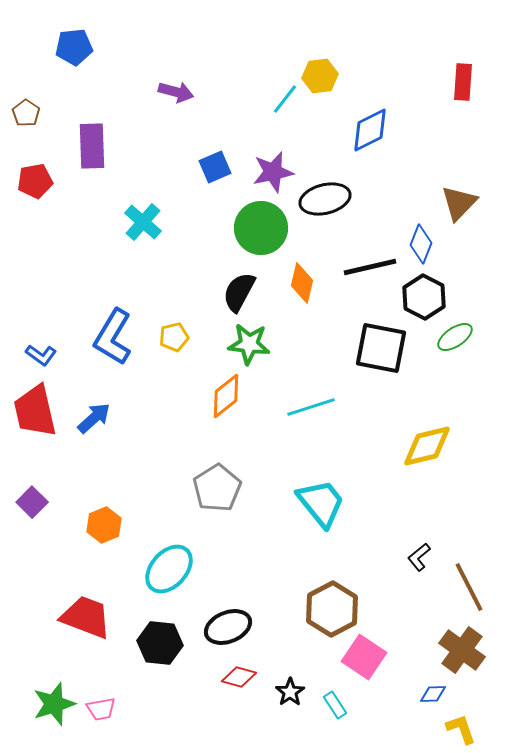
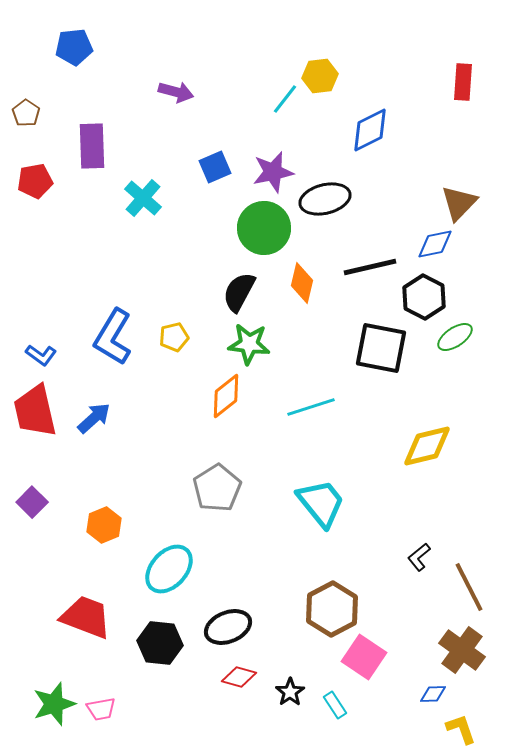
cyan cross at (143, 222): moved 24 px up
green circle at (261, 228): moved 3 px right
blue diamond at (421, 244): moved 14 px right; rotated 57 degrees clockwise
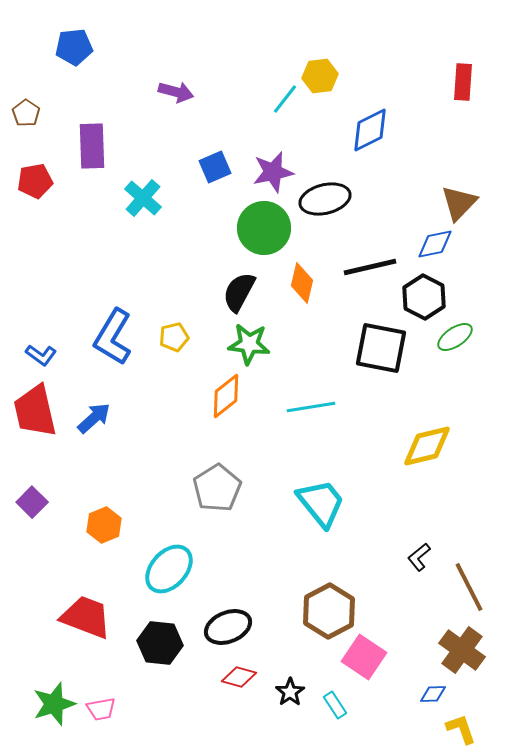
cyan line at (311, 407): rotated 9 degrees clockwise
brown hexagon at (332, 609): moved 3 px left, 2 px down
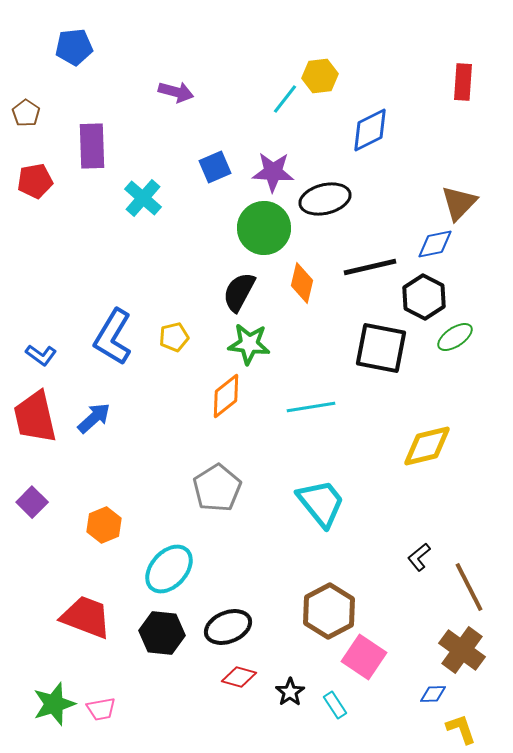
purple star at (273, 172): rotated 15 degrees clockwise
red trapezoid at (35, 411): moved 6 px down
black hexagon at (160, 643): moved 2 px right, 10 px up
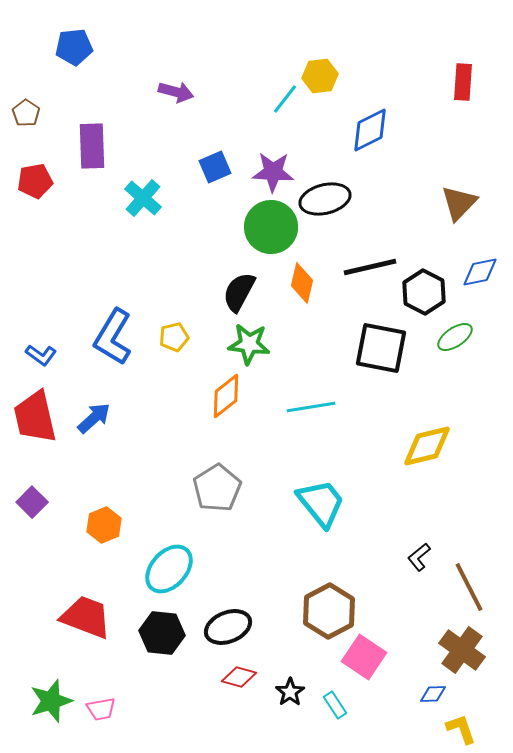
green circle at (264, 228): moved 7 px right, 1 px up
blue diamond at (435, 244): moved 45 px right, 28 px down
black hexagon at (424, 297): moved 5 px up
green star at (54, 704): moved 3 px left, 3 px up
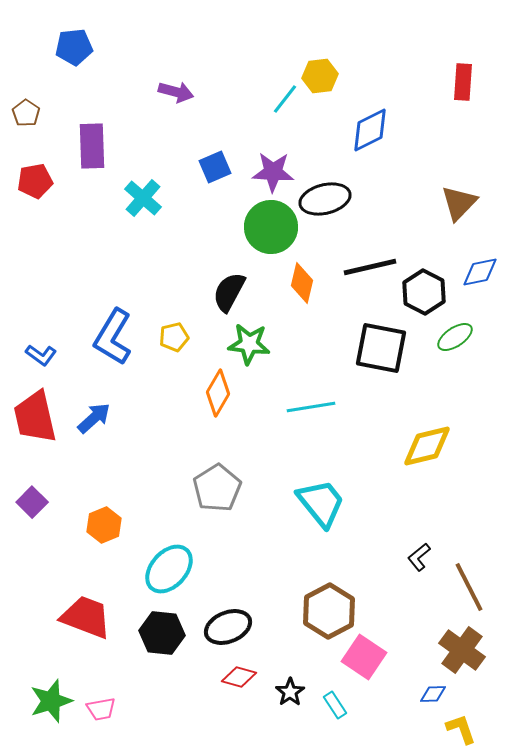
black semicircle at (239, 292): moved 10 px left
orange diamond at (226, 396): moved 8 px left, 3 px up; rotated 21 degrees counterclockwise
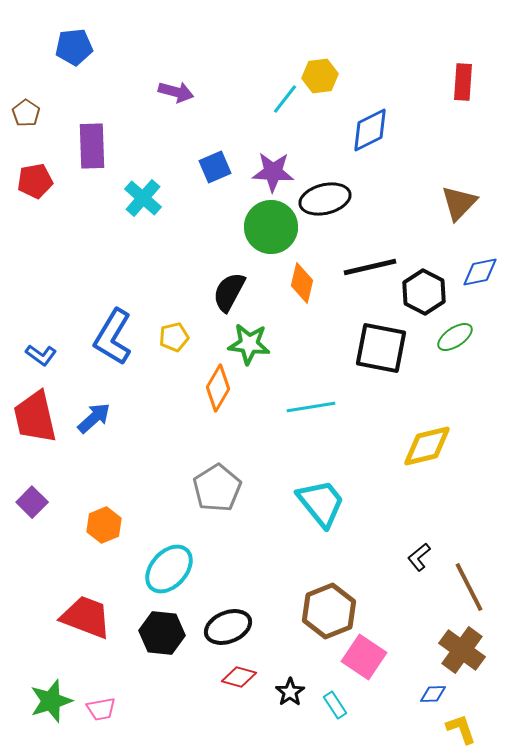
orange diamond at (218, 393): moved 5 px up
brown hexagon at (329, 611): rotated 6 degrees clockwise
